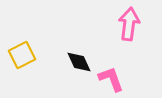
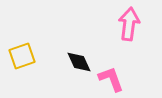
yellow square: moved 1 px down; rotated 8 degrees clockwise
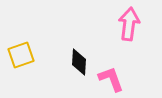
yellow square: moved 1 px left, 1 px up
black diamond: rotated 28 degrees clockwise
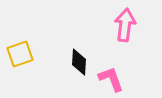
pink arrow: moved 4 px left, 1 px down
yellow square: moved 1 px left, 1 px up
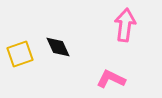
black diamond: moved 21 px left, 15 px up; rotated 28 degrees counterclockwise
pink L-shape: rotated 44 degrees counterclockwise
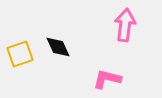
pink L-shape: moved 4 px left; rotated 12 degrees counterclockwise
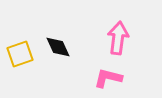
pink arrow: moved 7 px left, 13 px down
pink L-shape: moved 1 px right, 1 px up
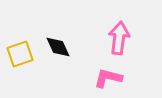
pink arrow: moved 1 px right
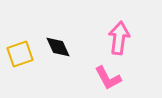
pink L-shape: rotated 132 degrees counterclockwise
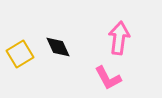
yellow square: rotated 12 degrees counterclockwise
